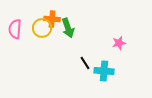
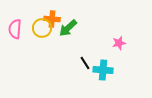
green arrow: rotated 66 degrees clockwise
cyan cross: moved 1 px left, 1 px up
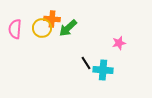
black line: moved 1 px right
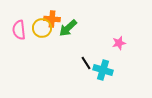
pink semicircle: moved 4 px right, 1 px down; rotated 12 degrees counterclockwise
cyan cross: rotated 12 degrees clockwise
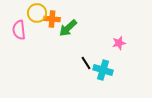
yellow circle: moved 5 px left, 15 px up
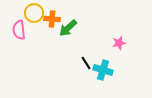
yellow circle: moved 3 px left
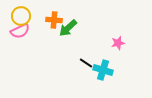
yellow circle: moved 13 px left, 3 px down
orange cross: moved 2 px right, 1 px down
pink semicircle: moved 1 px right, 1 px down; rotated 108 degrees counterclockwise
pink star: moved 1 px left
black line: rotated 24 degrees counterclockwise
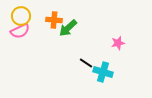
cyan cross: moved 2 px down
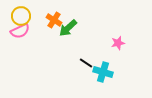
orange cross: rotated 28 degrees clockwise
